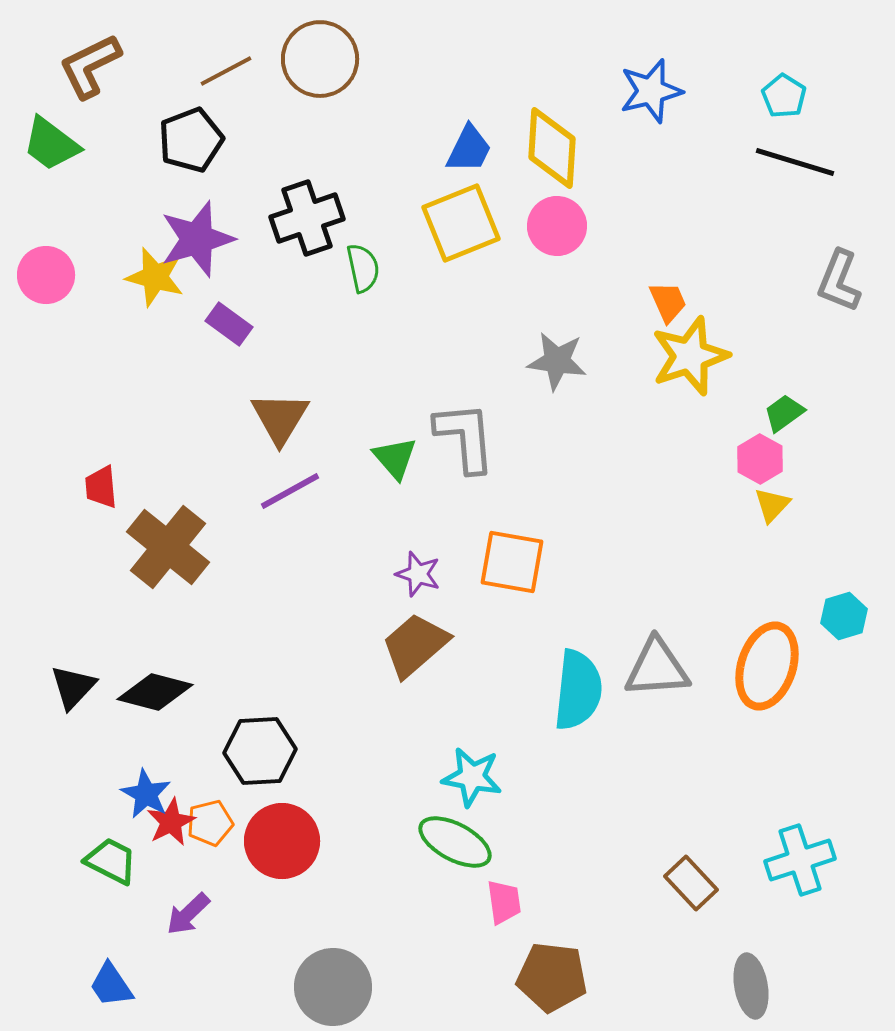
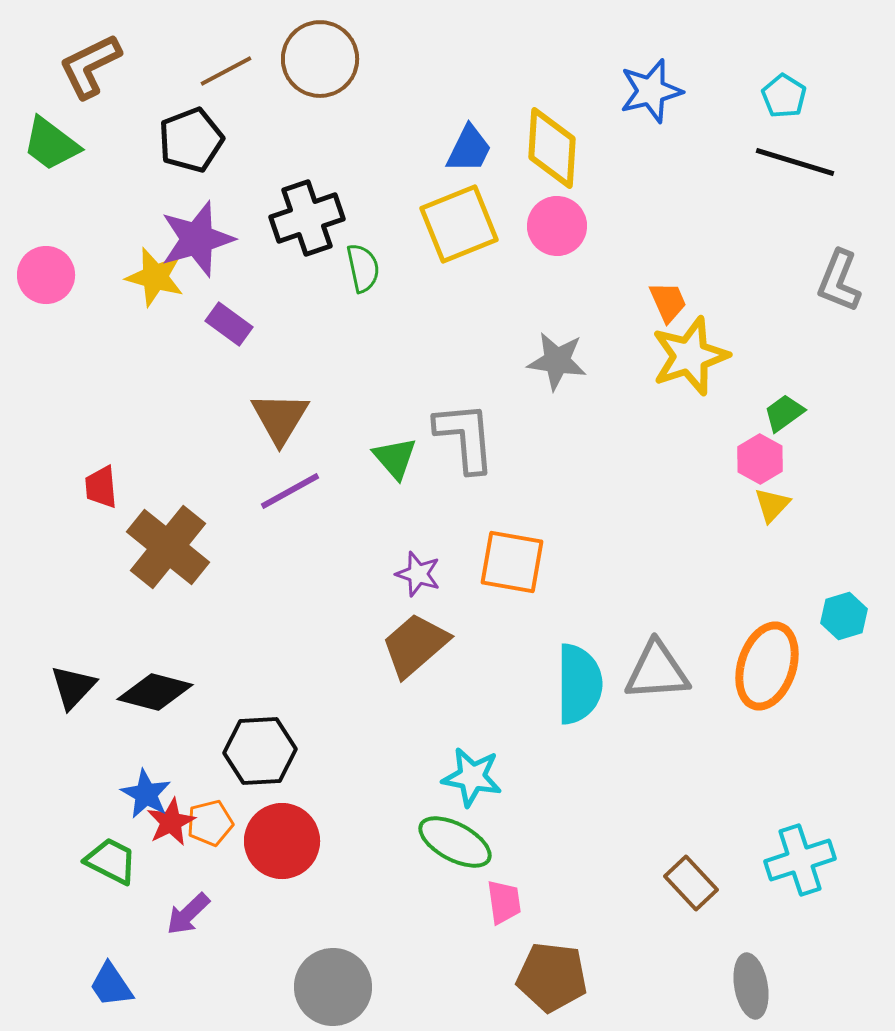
yellow square at (461, 223): moved 2 px left, 1 px down
gray triangle at (657, 668): moved 3 px down
cyan semicircle at (578, 690): moved 1 px right, 6 px up; rotated 6 degrees counterclockwise
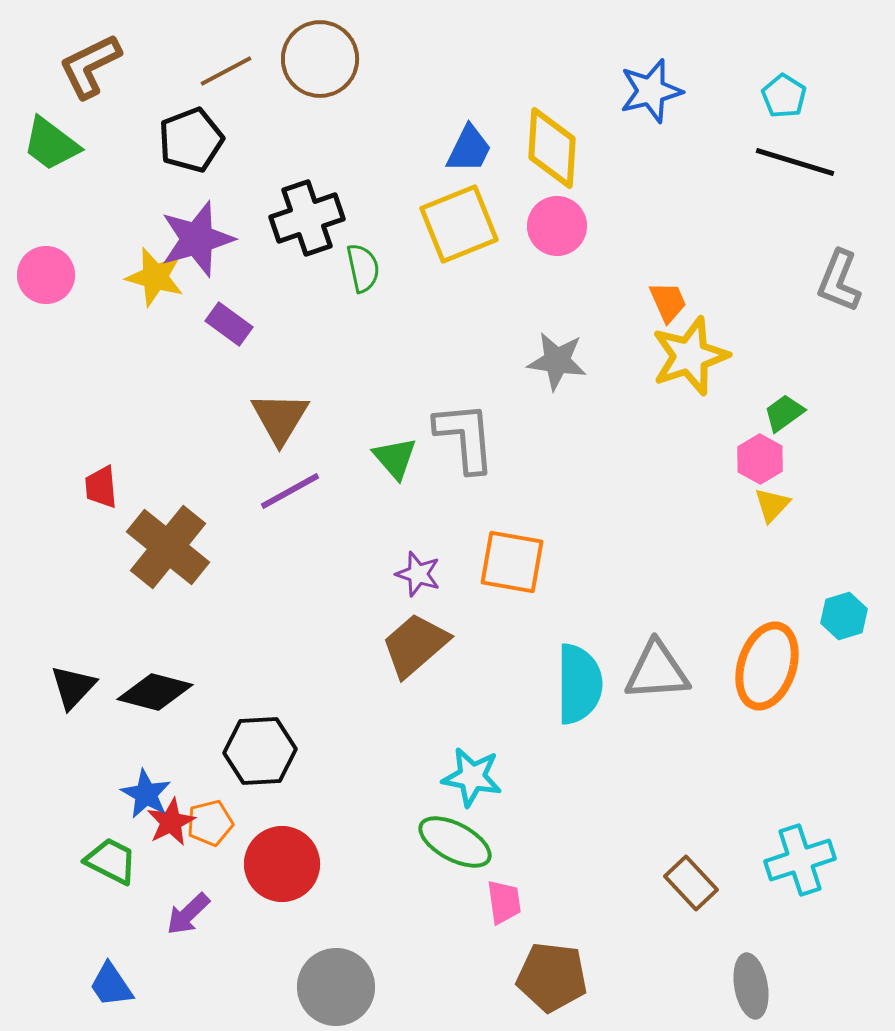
red circle at (282, 841): moved 23 px down
gray circle at (333, 987): moved 3 px right
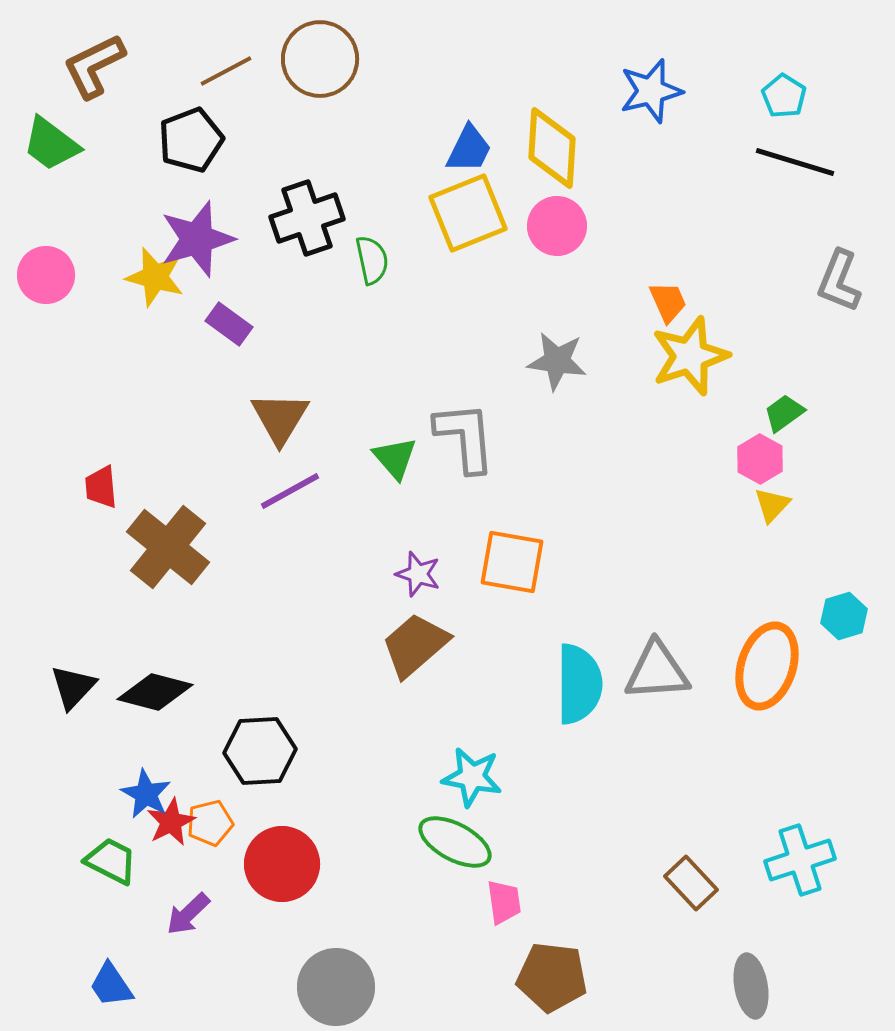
brown L-shape at (90, 66): moved 4 px right
yellow square at (459, 224): moved 9 px right, 11 px up
green semicircle at (363, 268): moved 9 px right, 8 px up
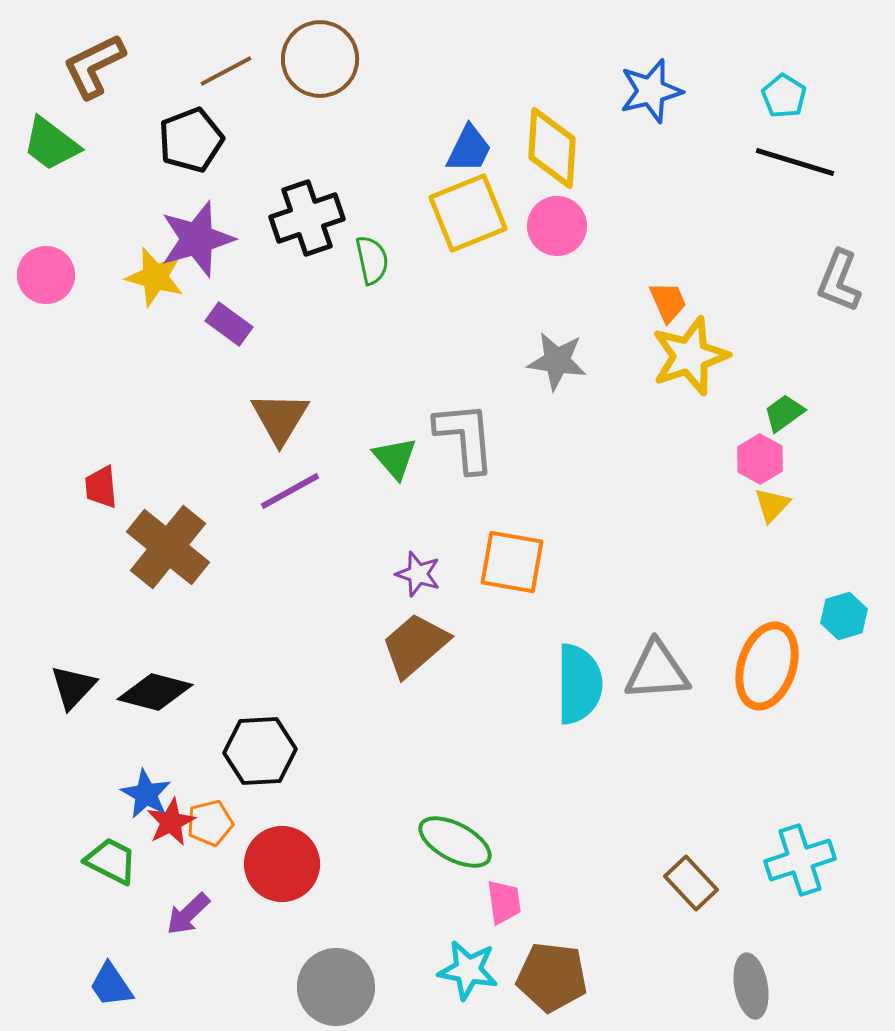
cyan star at (472, 777): moved 4 px left, 193 px down
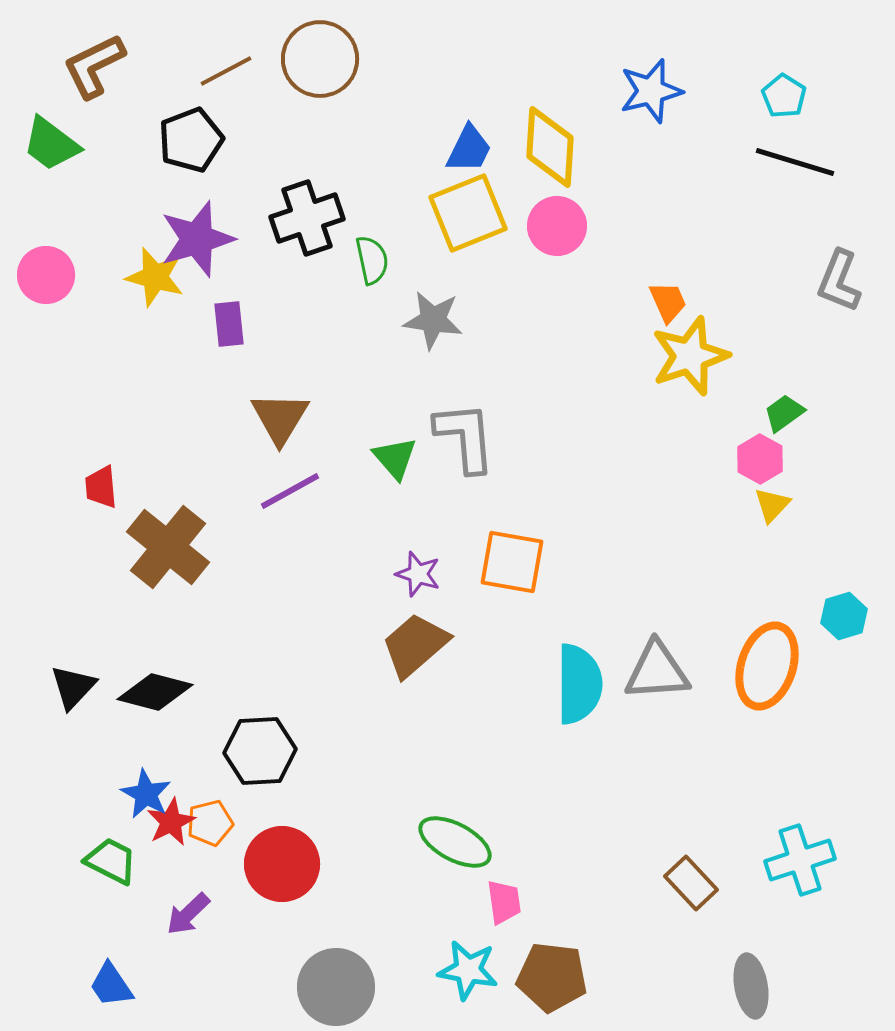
yellow diamond at (552, 148): moved 2 px left, 1 px up
purple rectangle at (229, 324): rotated 48 degrees clockwise
gray star at (557, 361): moved 124 px left, 41 px up
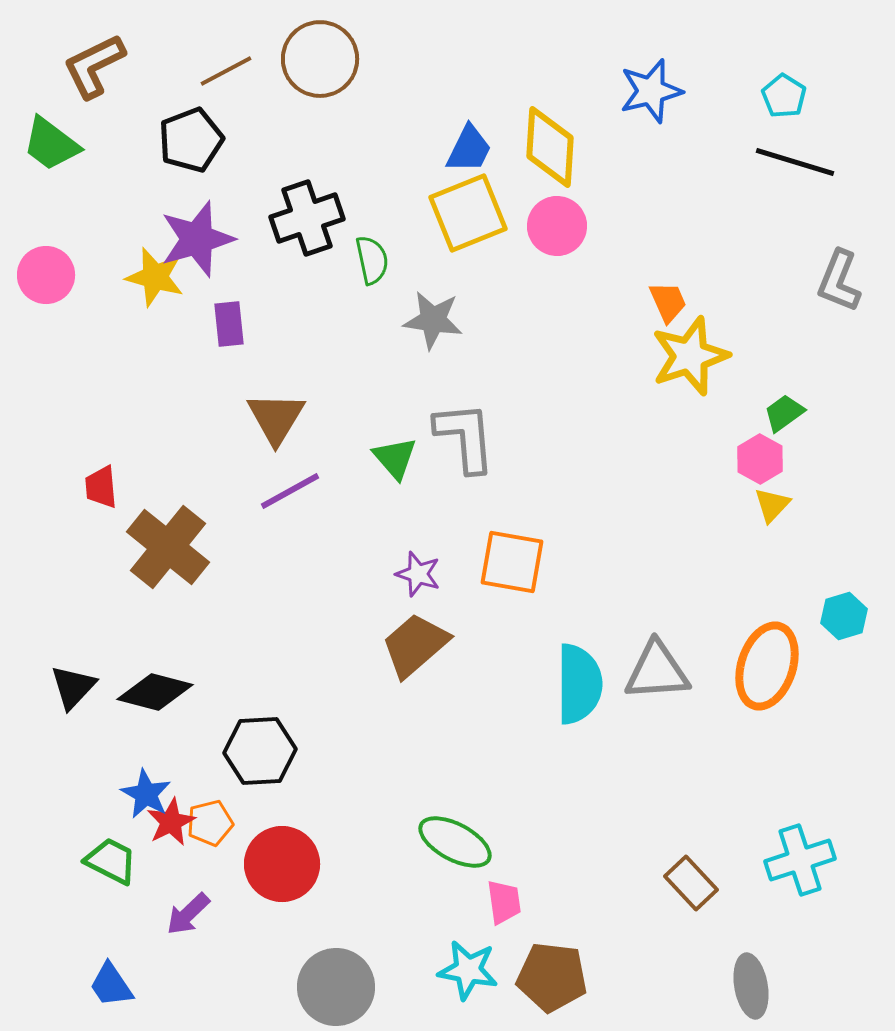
brown triangle at (280, 418): moved 4 px left
